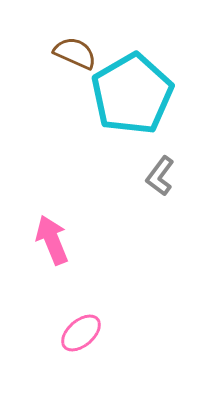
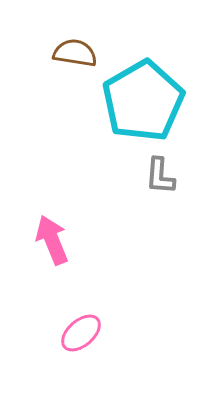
brown semicircle: rotated 15 degrees counterclockwise
cyan pentagon: moved 11 px right, 7 px down
gray L-shape: rotated 33 degrees counterclockwise
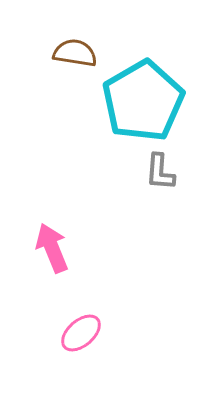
gray L-shape: moved 4 px up
pink arrow: moved 8 px down
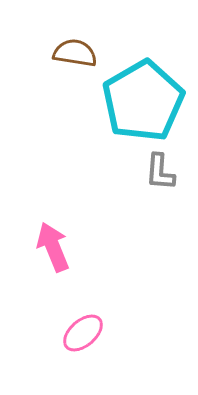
pink arrow: moved 1 px right, 1 px up
pink ellipse: moved 2 px right
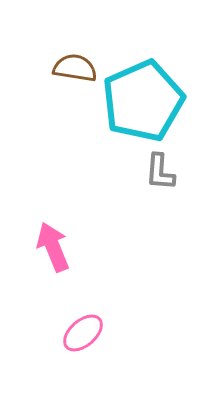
brown semicircle: moved 15 px down
cyan pentagon: rotated 6 degrees clockwise
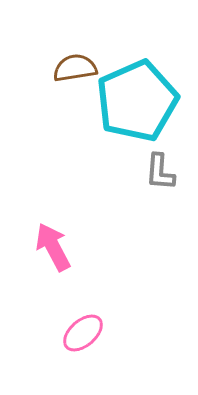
brown semicircle: rotated 18 degrees counterclockwise
cyan pentagon: moved 6 px left
pink arrow: rotated 6 degrees counterclockwise
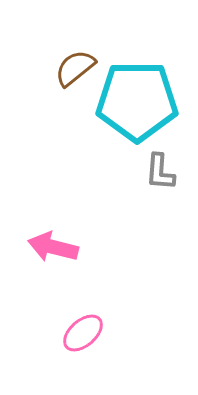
brown semicircle: rotated 30 degrees counterclockwise
cyan pentagon: rotated 24 degrees clockwise
pink arrow: rotated 48 degrees counterclockwise
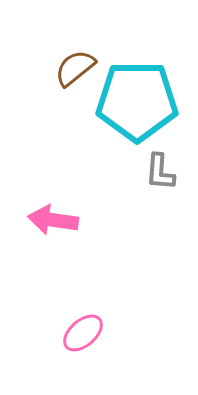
pink arrow: moved 27 px up; rotated 6 degrees counterclockwise
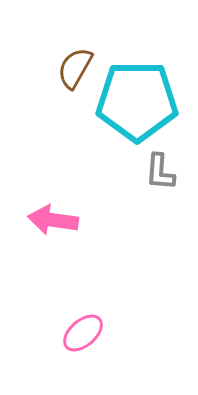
brown semicircle: rotated 21 degrees counterclockwise
